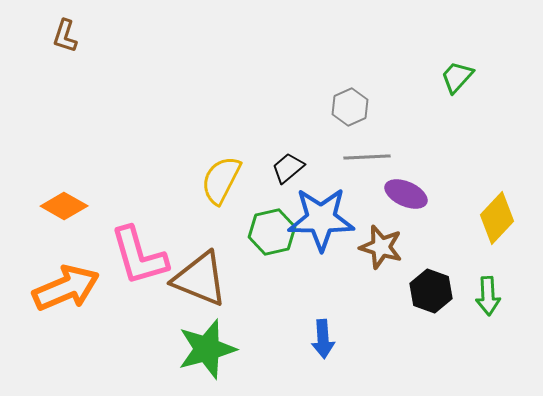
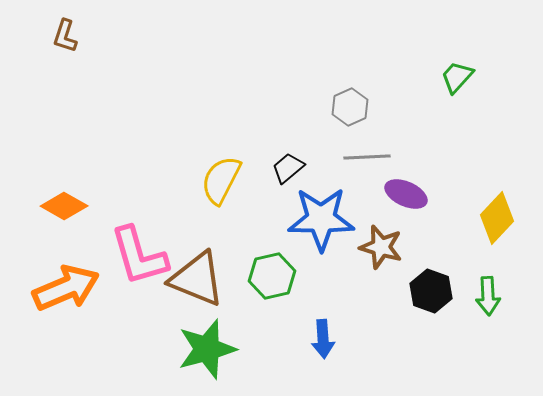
green hexagon: moved 44 px down
brown triangle: moved 3 px left
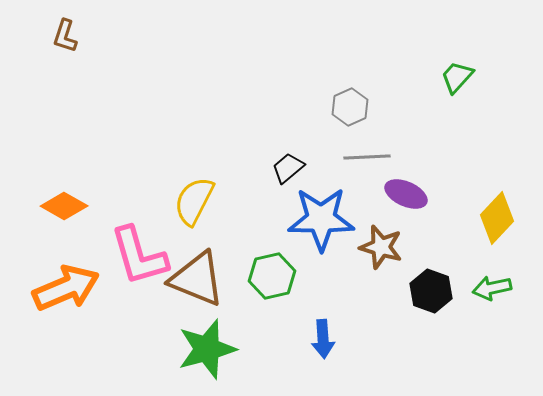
yellow semicircle: moved 27 px left, 21 px down
green arrow: moved 4 px right, 8 px up; rotated 81 degrees clockwise
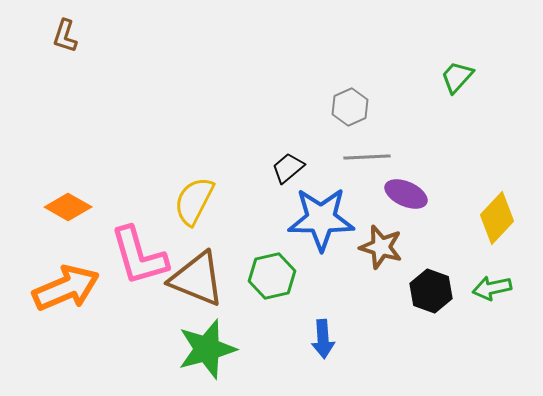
orange diamond: moved 4 px right, 1 px down
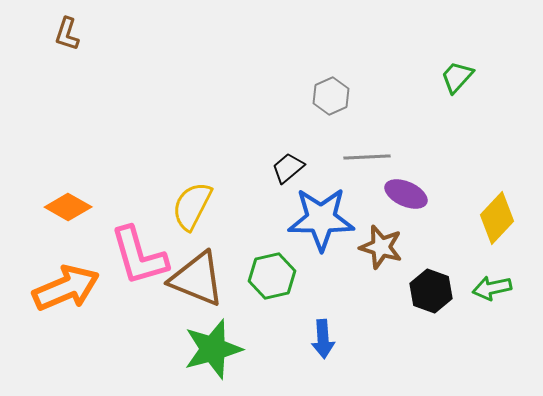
brown L-shape: moved 2 px right, 2 px up
gray hexagon: moved 19 px left, 11 px up
yellow semicircle: moved 2 px left, 5 px down
green star: moved 6 px right
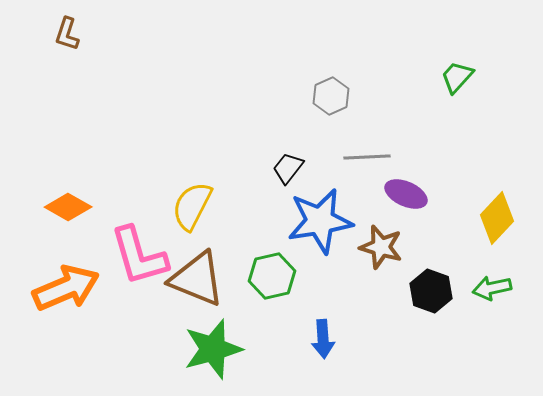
black trapezoid: rotated 12 degrees counterclockwise
blue star: moved 1 px left, 2 px down; rotated 10 degrees counterclockwise
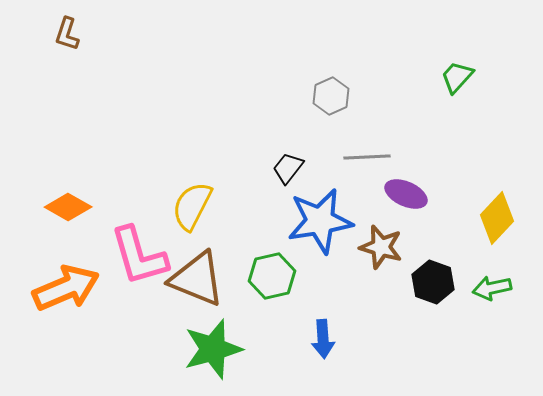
black hexagon: moved 2 px right, 9 px up
